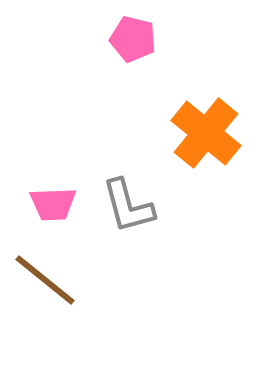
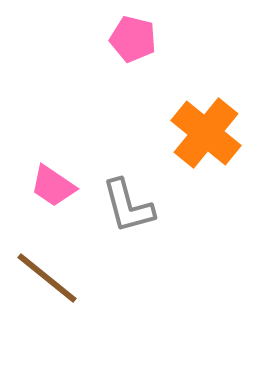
pink trapezoid: moved 18 px up; rotated 36 degrees clockwise
brown line: moved 2 px right, 2 px up
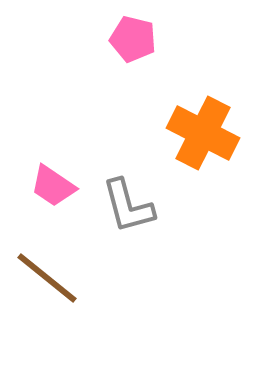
orange cross: moved 3 px left; rotated 12 degrees counterclockwise
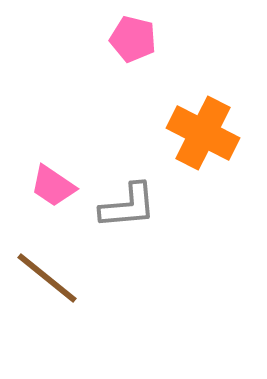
gray L-shape: rotated 80 degrees counterclockwise
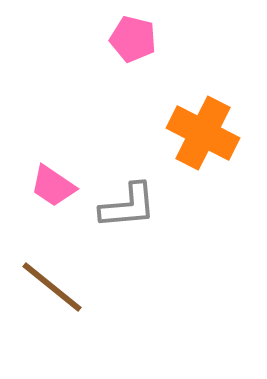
brown line: moved 5 px right, 9 px down
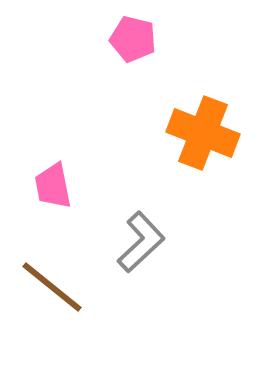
orange cross: rotated 6 degrees counterclockwise
pink trapezoid: rotated 45 degrees clockwise
gray L-shape: moved 13 px right, 36 px down; rotated 38 degrees counterclockwise
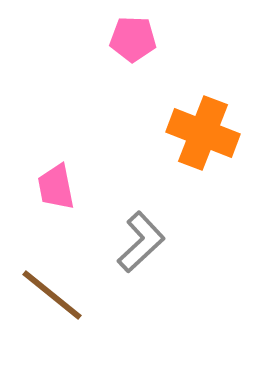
pink pentagon: rotated 12 degrees counterclockwise
pink trapezoid: moved 3 px right, 1 px down
brown line: moved 8 px down
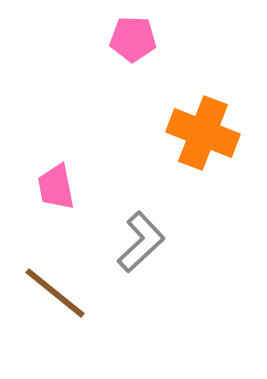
brown line: moved 3 px right, 2 px up
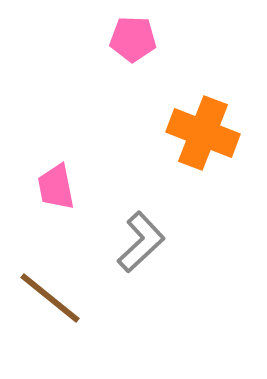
brown line: moved 5 px left, 5 px down
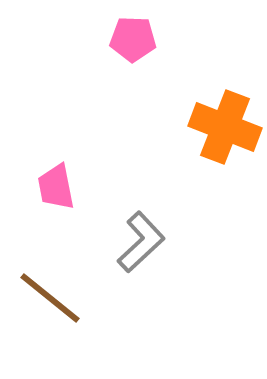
orange cross: moved 22 px right, 6 px up
